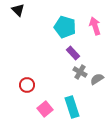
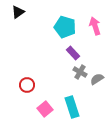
black triangle: moved 2 px down; rotated 40 degrees clockwise
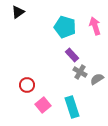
purple rectangle: moved 1 px left, 2 px down
pink square: moved 2 px left, 4 px up
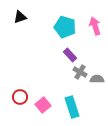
black triangle: moved 2 px right, 5 px down; rotated 16 degrees clockwise
purple rectangle: moved 2 px left
gray semicircle: rotated 32 degrees clockwise
red circle: moved 7 px left, 12 px down
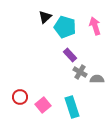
black triangle: moved 25 px right; rotated 24 degrees counterclockwise
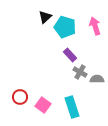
pink square: rotated 14 degrees counterclockwise
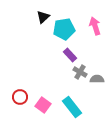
black triangle: moved 2 px left
cyan pentagon: moved 1 px left, 2 px down; rotated 25 degrees counterclockwise
cyan rectangle: rotated 20 degrees counterclockwise
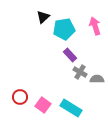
cyan rectangle: moved 1 px left, 1 px down; rotated 20 degrees counterclockwise
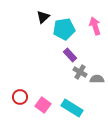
cyan rectangle: moved 1 px right
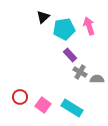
pink arrow: moved 6 px left
